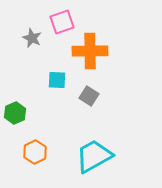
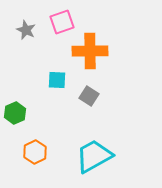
gray star: moved 6 px left, 8 px up
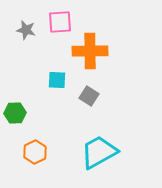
pink square: moved 2 px left; rotated 15 degrees clockwise
gray star: rotated 12 degrees counterclockwise
green hexagon: rotated 20 degrees clockwise
cyan trapezoid: moved 5 px right, 4 px up
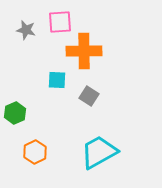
orange cross: moved 6 px left
green hexagon: rotated 20 degrees counterclockwise
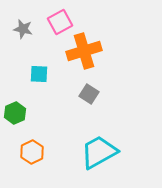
pink square: rotated 25 degrees counterclockwise
gray star: moved 3 px left, 1 px up
orange cross: rotated 16 degrees counterclockwise
cyan square: moved 18 px left, 6 px up
gray square: moved 2 px up
orange hexagon: moved 3 px left
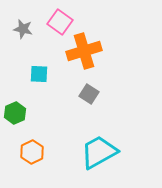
pink square: rotated 25 degrees counterclockwise
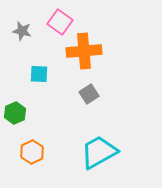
gray star: moved 1 px left, 2 px down
orange cross: rotated 12 degrees clockwise
gray square: rotated 24 degrees clockwise
